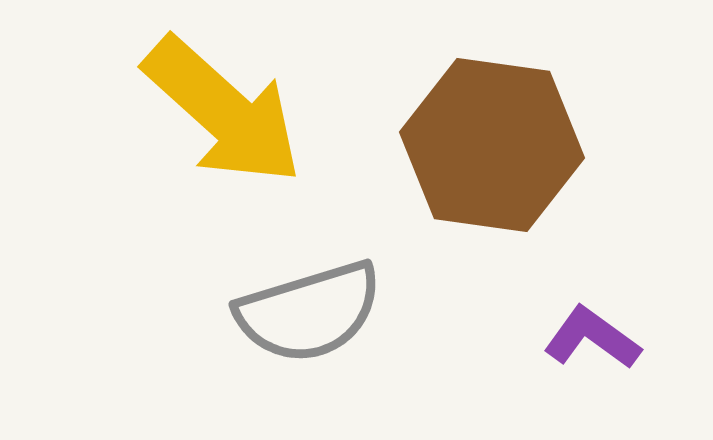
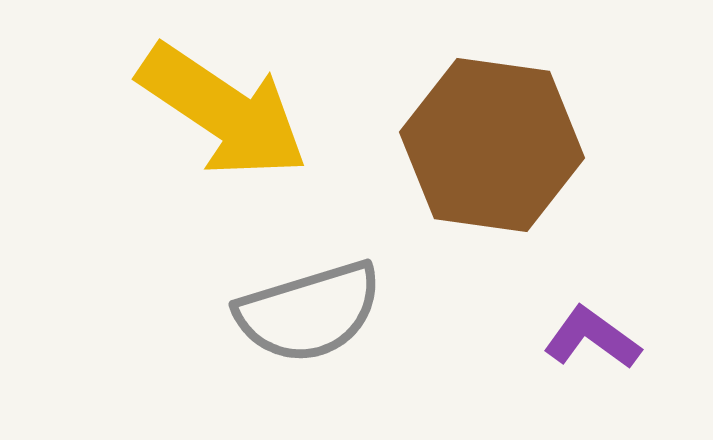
yellow arrow: rotated 8 degrees counterclockwise
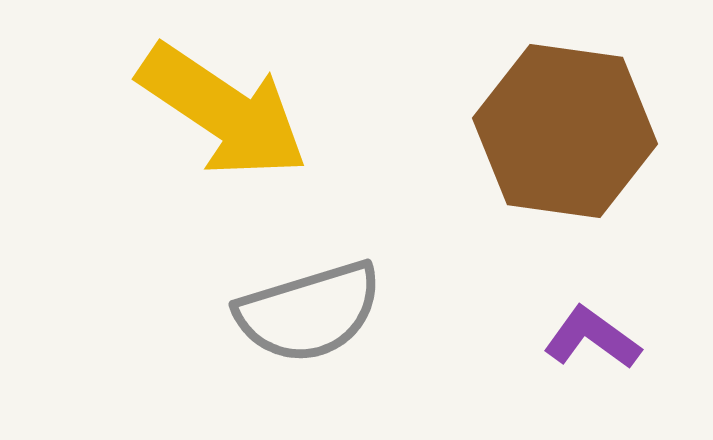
brown hexagon: moved 73 px right, 14 px up
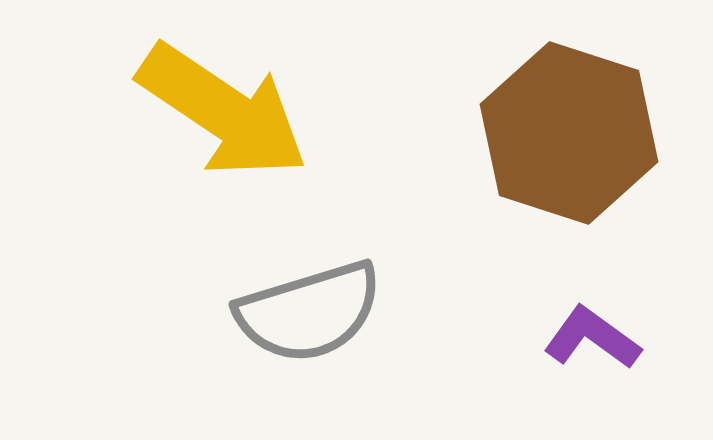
brown hexagon: moved 4 px right, 2 px down; rotated 10 degrees clockwise
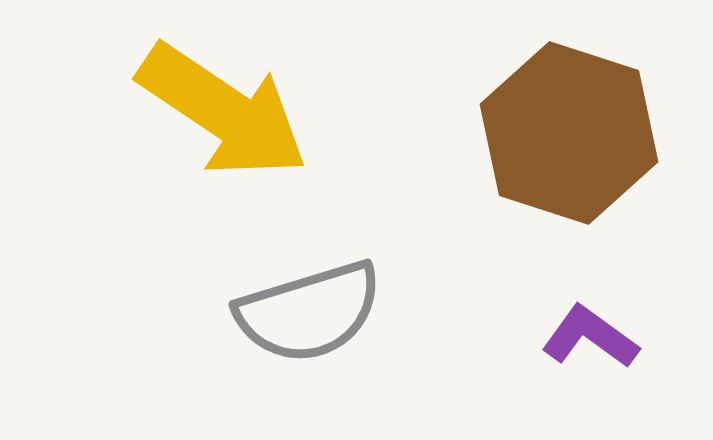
purple L-shape: moved 2 px left, 1 px up
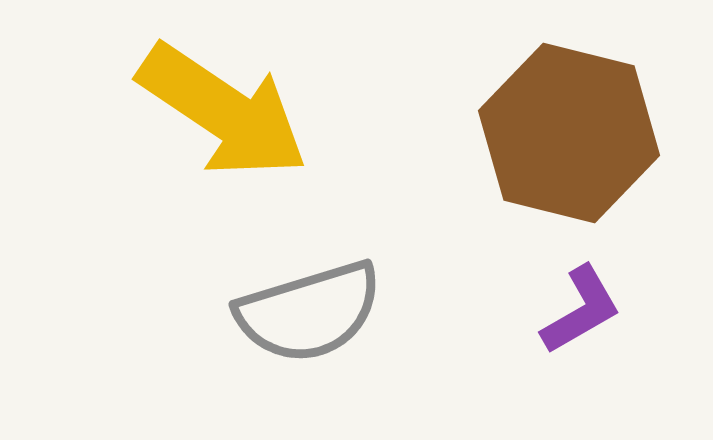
brown hexagon: rotated 4 degrees counterclockwise
purple L-shape: moved 9 px left, 27 px up; rotated 114 degrees clockwise
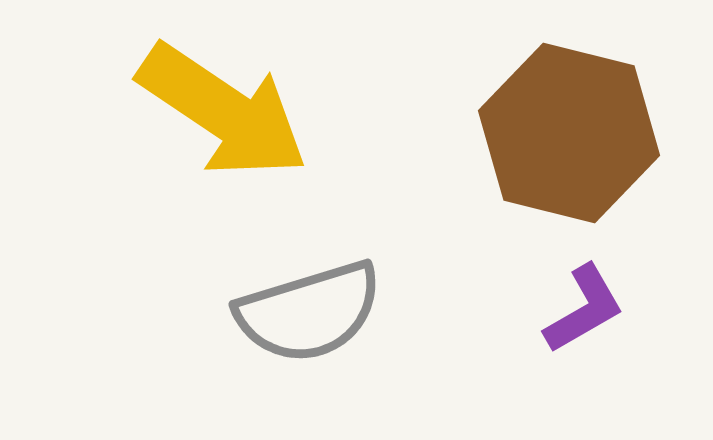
purple L-shape: moved 3 px right, 1 px up
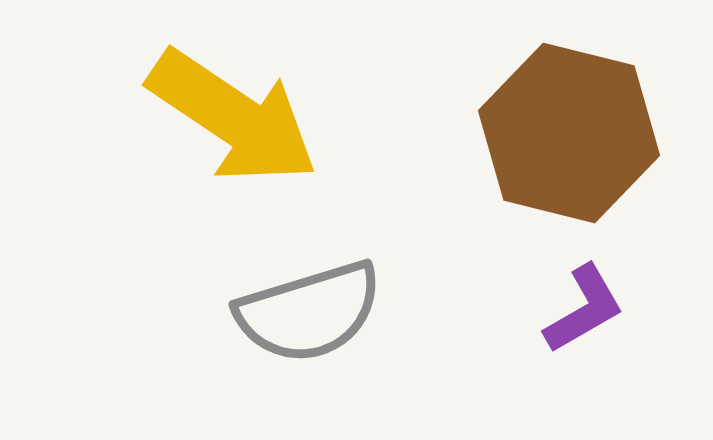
yellow arrow: moved 10 px right, 6 px down
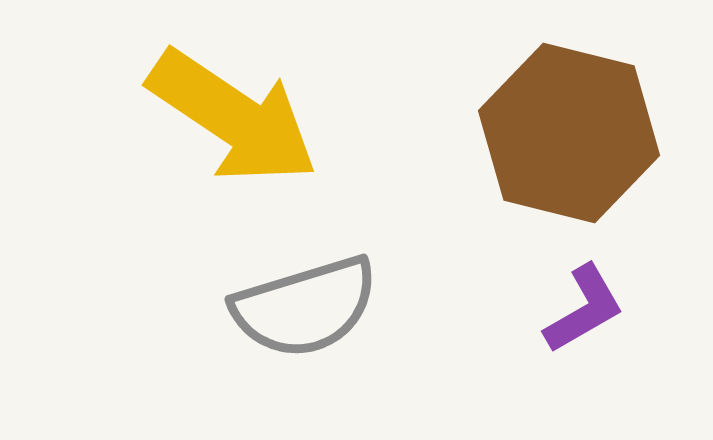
gray semicircle: moved 4 px left, 5 px up
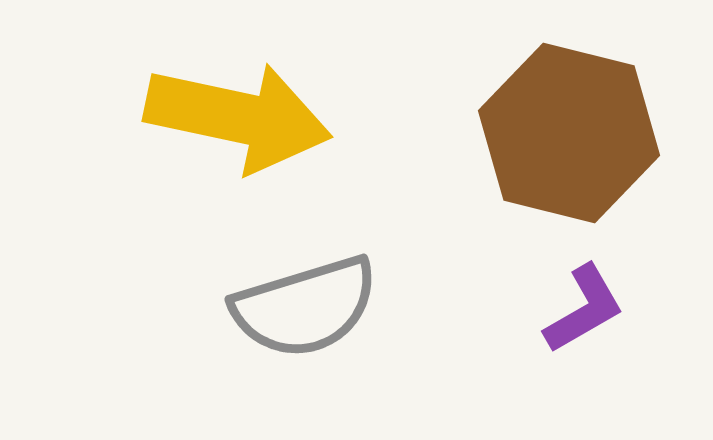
yellow arrow: moved 5 px right; rotated 22 degrees counterclockwise
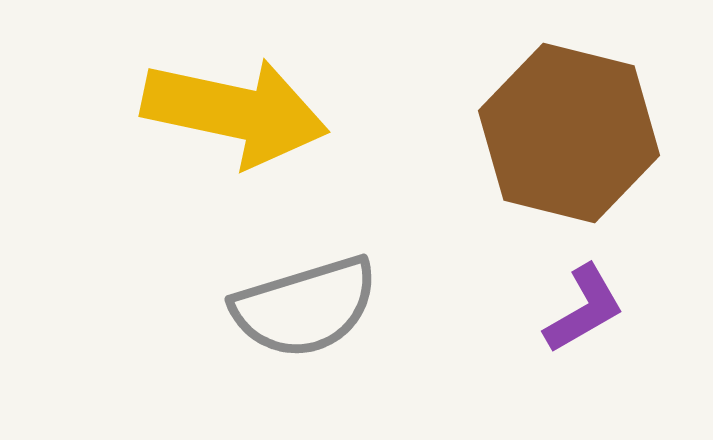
yellow arrow: moved 3 px left, 5 px up
